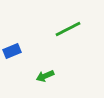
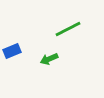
green arrow: moved 4 px right, 17 px up
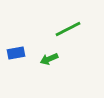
blue rectangle: moved 4 px right, 2 px down; rotated 12 degrees clockwise
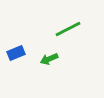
blue rectangle: rotated 12 degrees counterclockwise
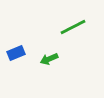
green line: moved 5 px right, 2 px up
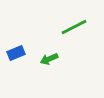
green line: moved 1 px right
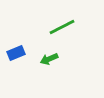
green line: moved 12 px left
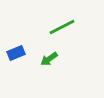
green arrow: rotated 12 degrees counterclockwise
